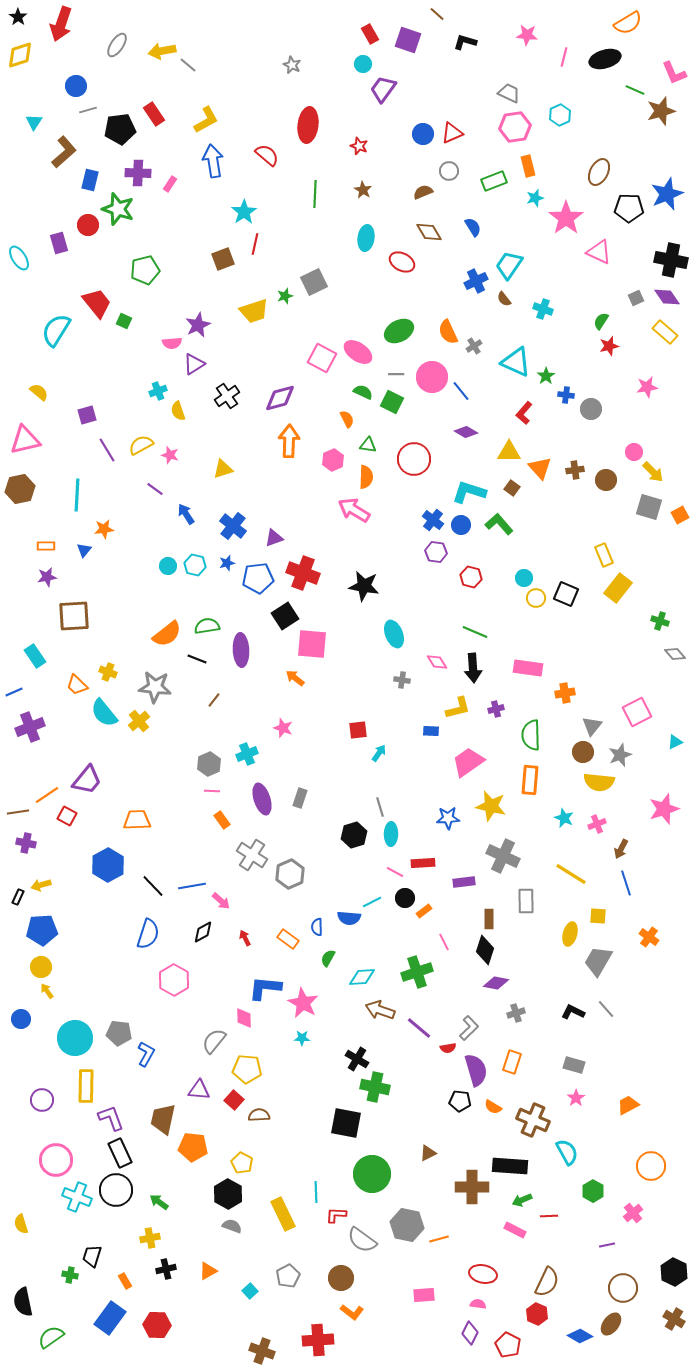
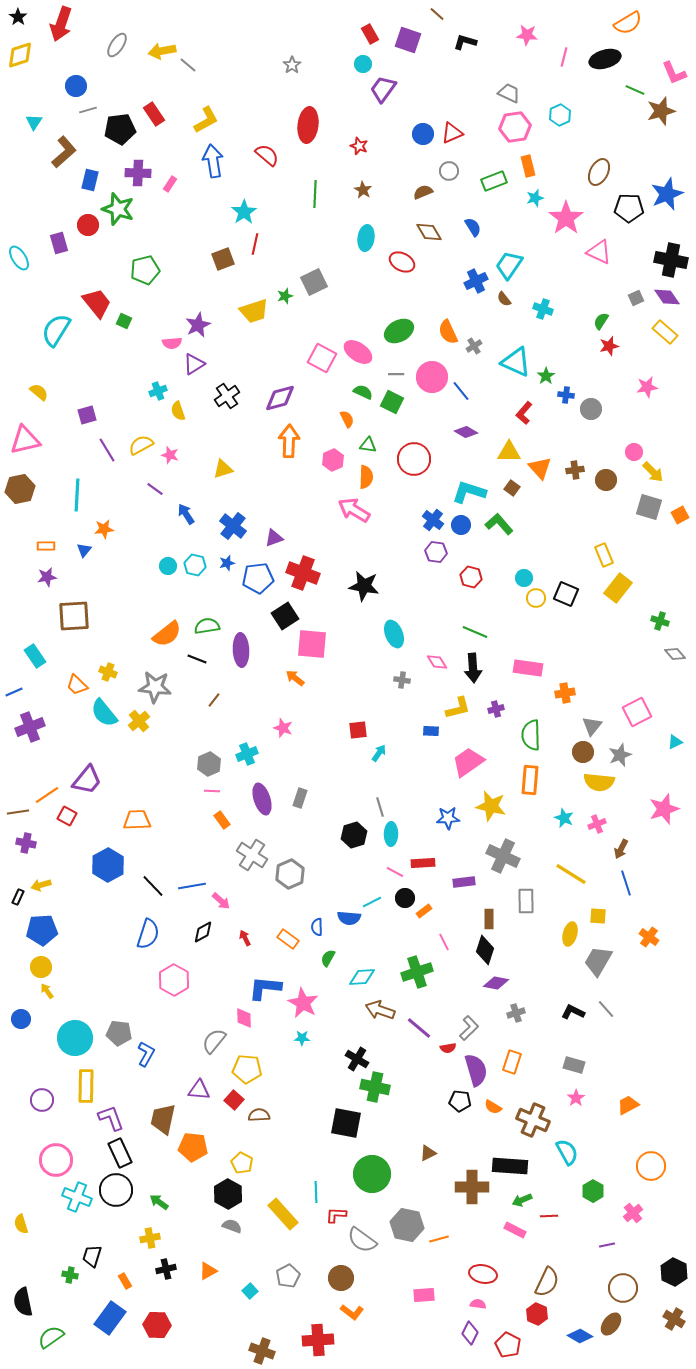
gray star at (292, 65): rotated 12 degrees clockwise
yellow rectangle at (283, 1214): rotated 16 degrees counterclockwise
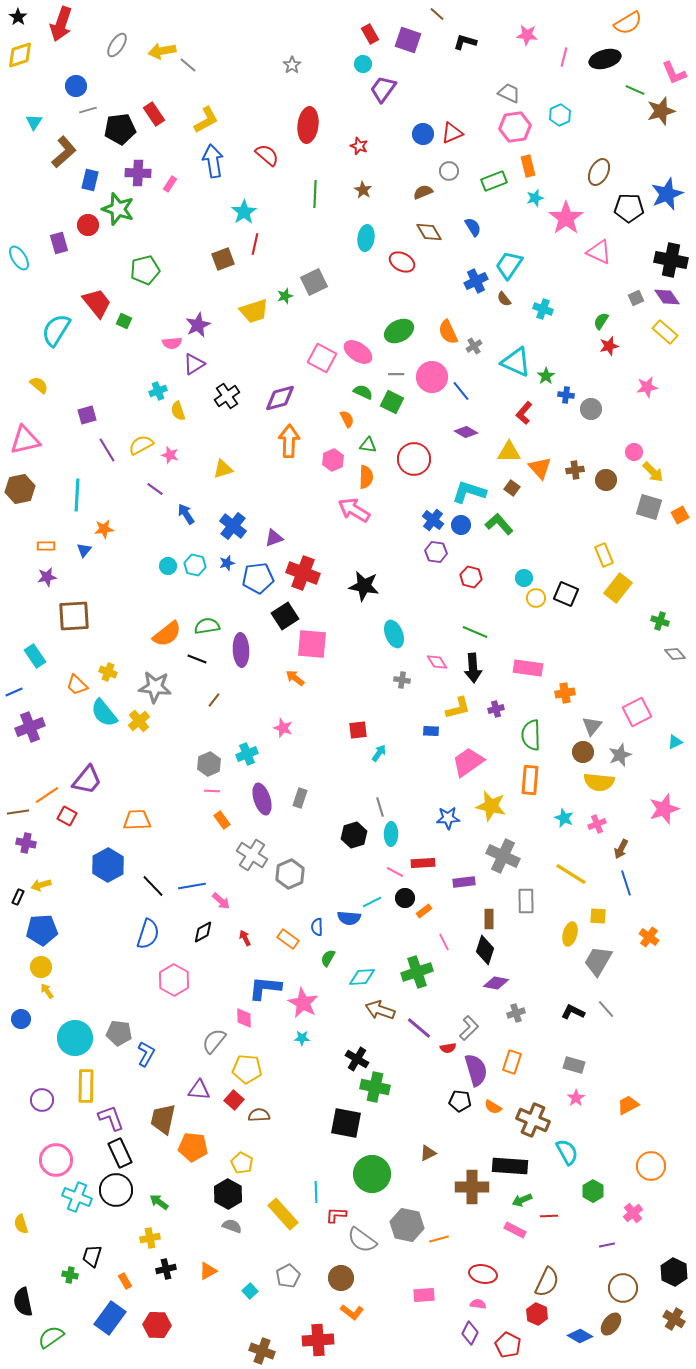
yellow semicircle at (39, 392): moved 7 px up
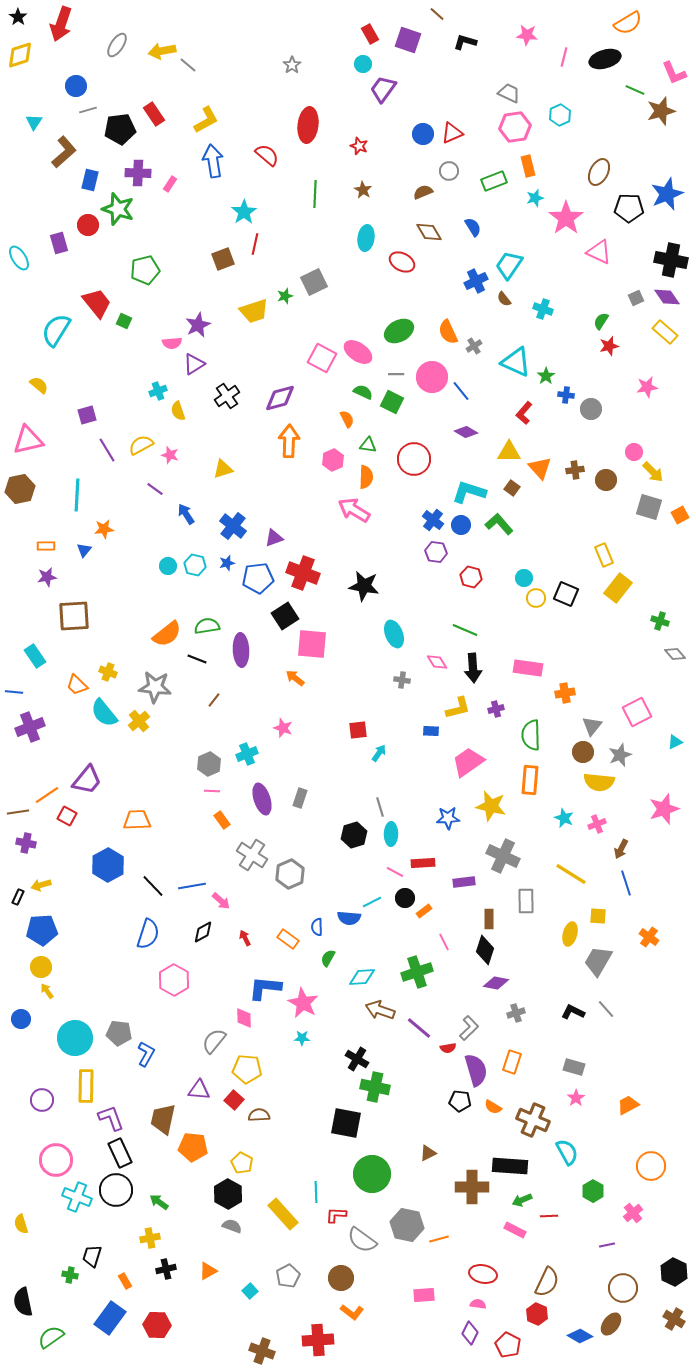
pink triangle at (25, 440): moved 3 px right
green line at (475, 632): moved 10 px left, 2 px up
blue line at (14, 692): rotated 30 degrees clockwise
gray rectangle at (574, 1065): moved 2 px down
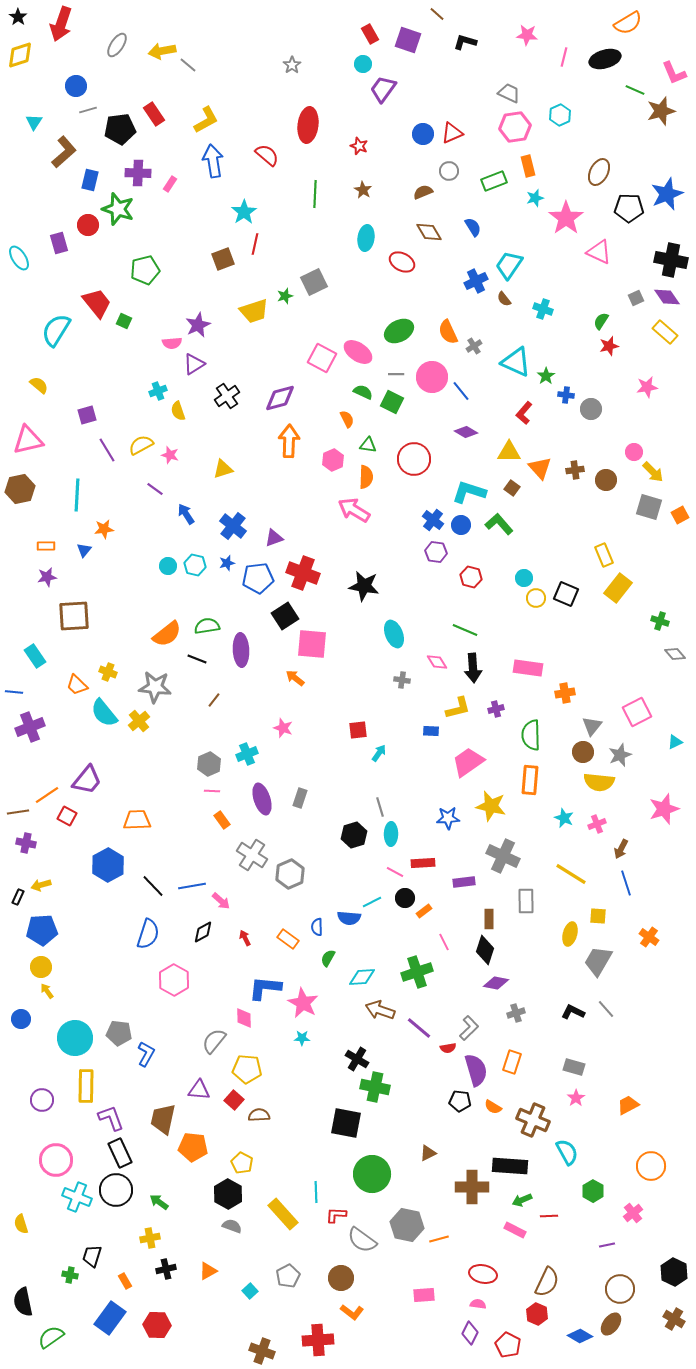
brown circle at (623, 1288): moved 3 px left, 1 px down
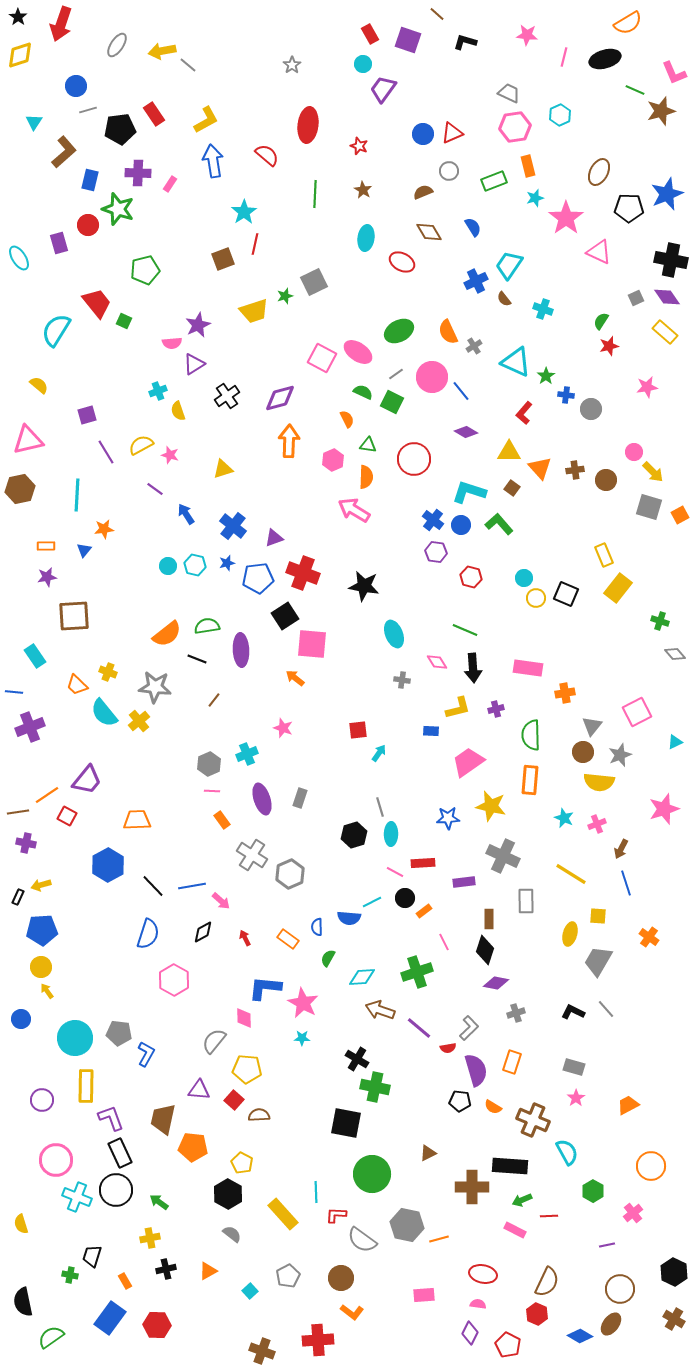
gray line at (396, 374): rotated 35 degrees counterclockwise
purple line at (107, 450): moved 1 px left, 2 px down
gray semicircle at (232, 1226): moved 8 px down; rotated 18 degrees clockwise
